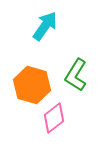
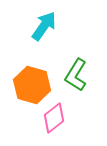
cyan arrow: moved 1 px left
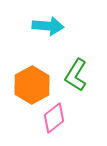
cyan arrow: moved 4 px right; rotated 60 degrees clockwise
orange hexagon: rotated 15 degrees clockwise
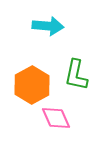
green L-shape: rotated 20 degrees counterclockwise
pink diamond: moved 2 px right; rotated 76 degrees counterclockwise
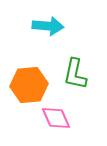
green L-shape: moved 1 px left, 1 px up
orange hexagon: moved 3 px left; rotated 24 degrees clockwise
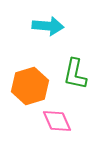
orange hexagon: moved 1 px right, 1 px down; rotated 12 degrees counterclockwise
pink diamond: moved 1 px right, 3 px down
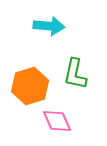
cyan arrow: moved 1 px right
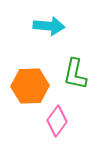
orange hexagon: rotated 15 degrees clockwise
pink diamond: rotated 60 degrees clockwise
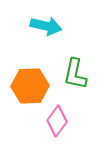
cyan arrow: moved 3 px left; rotated 8 degrees clockwise
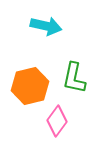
green L-shape: moved 1 px left, 4 px down
orange hexagon: rotated 12 degrees counterclockwise
